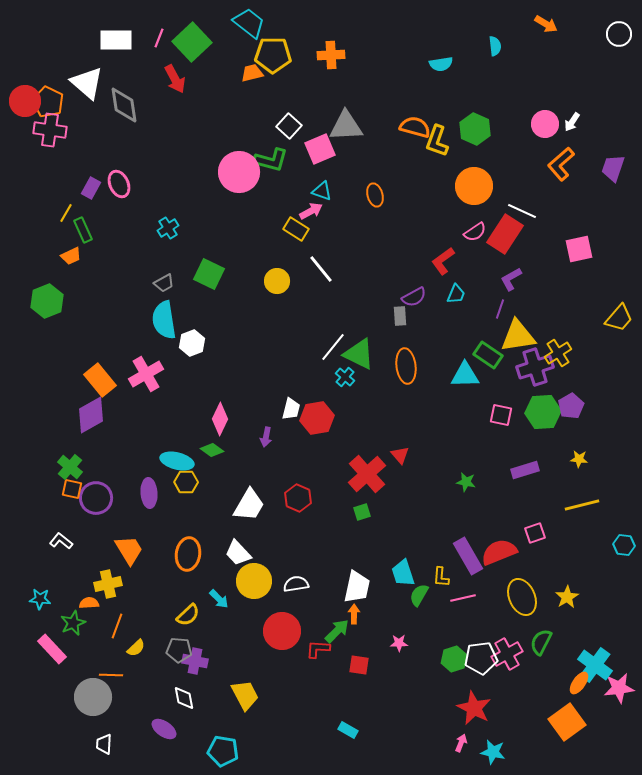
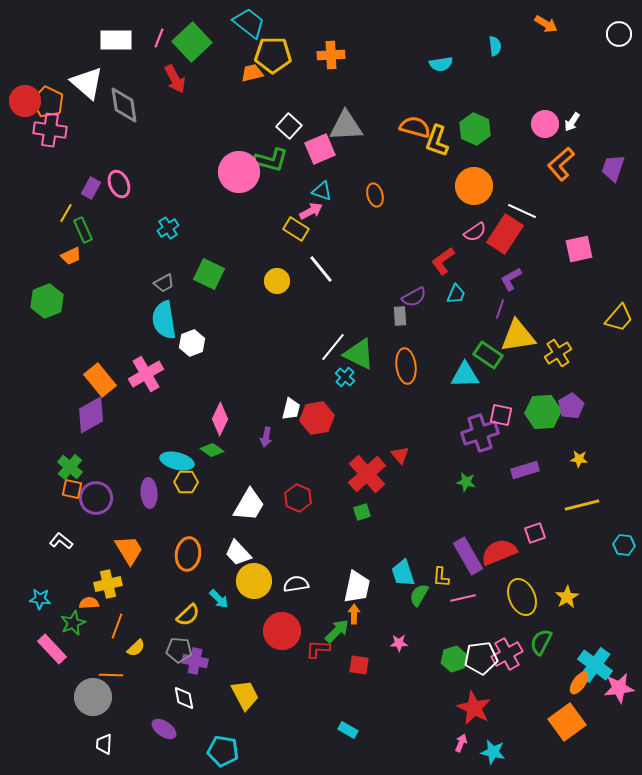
purple cross at (535, 367): moved 55 px left, 66 px down
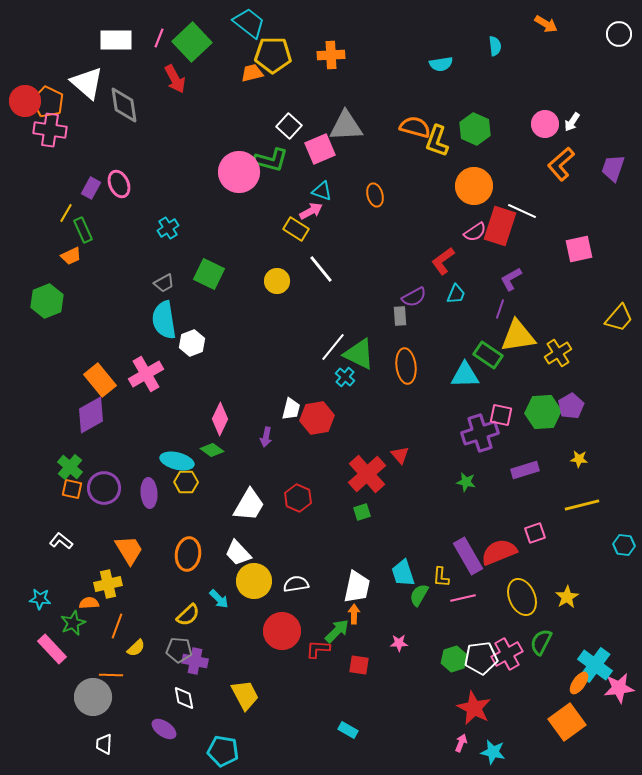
red rectangle at (505, 234): moved 5 px left, 8 px up; rotated 15 degrees counterclockwise
purple circle at (96, 498): moved 8 px right, 10 px up
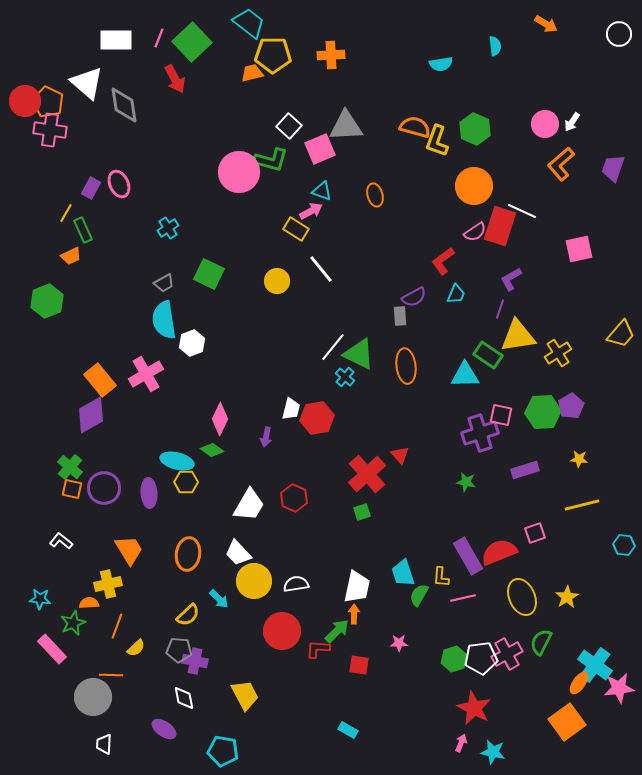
yellow trapezoid at (619, 318): moved 2 px right, 16 px down
red hexagon at (298, 498): moved 4 px left
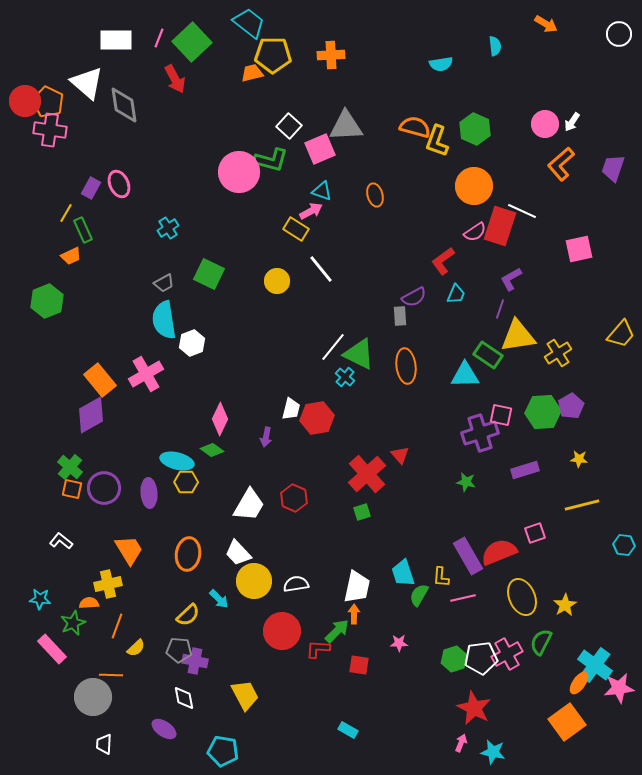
yellow star at (567, 597): moved 2 px left, 8 px down
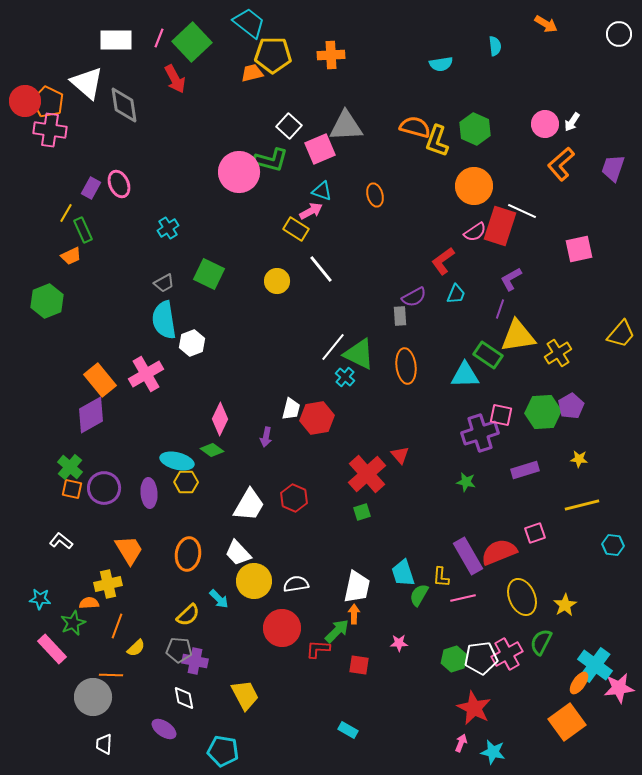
cyan hexagon at (624, 545): moved 11 px left
red circle at (282, 631): moved 3 px up
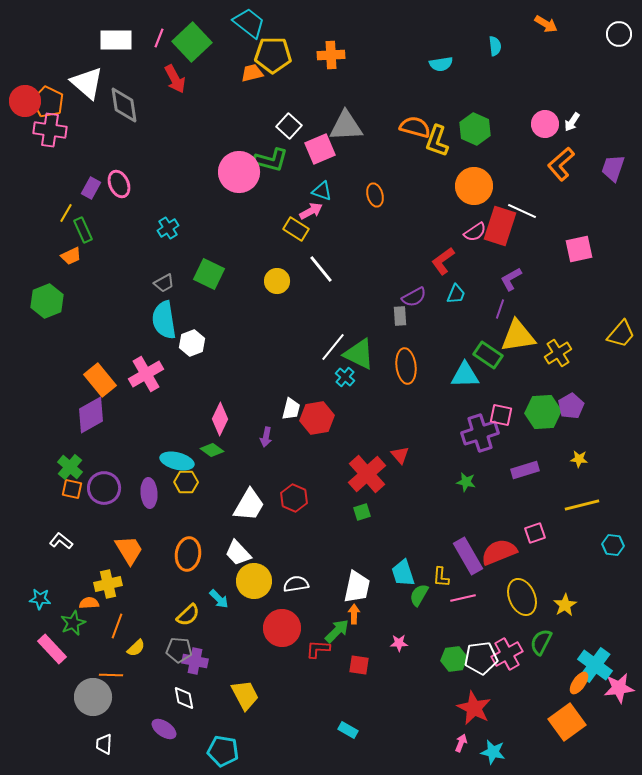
green hexagon at (454, 659): rotated 10 degrees clockwise
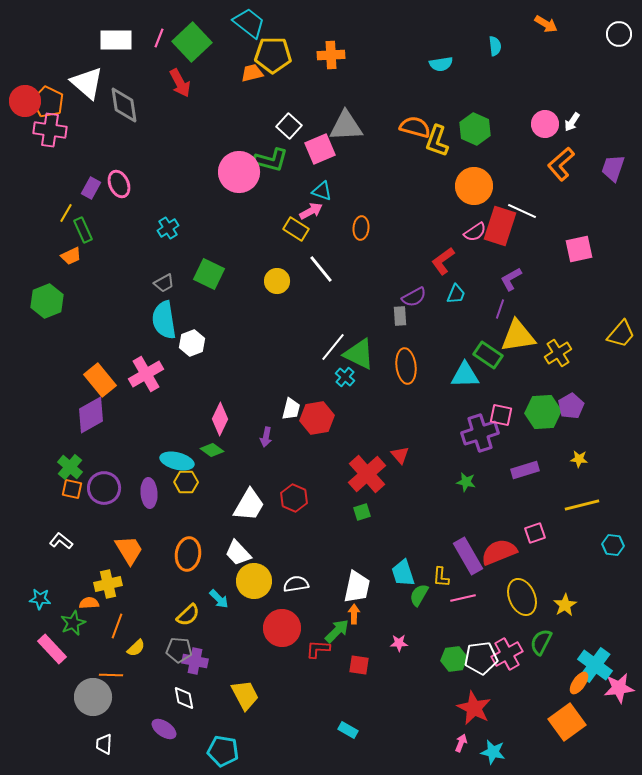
red arrow at (175, 79): moved 5 px right, 4 px down
orange ellipse at (375, 195): moved 14 px left, 33 px down; rotated 20 degrees clockwise
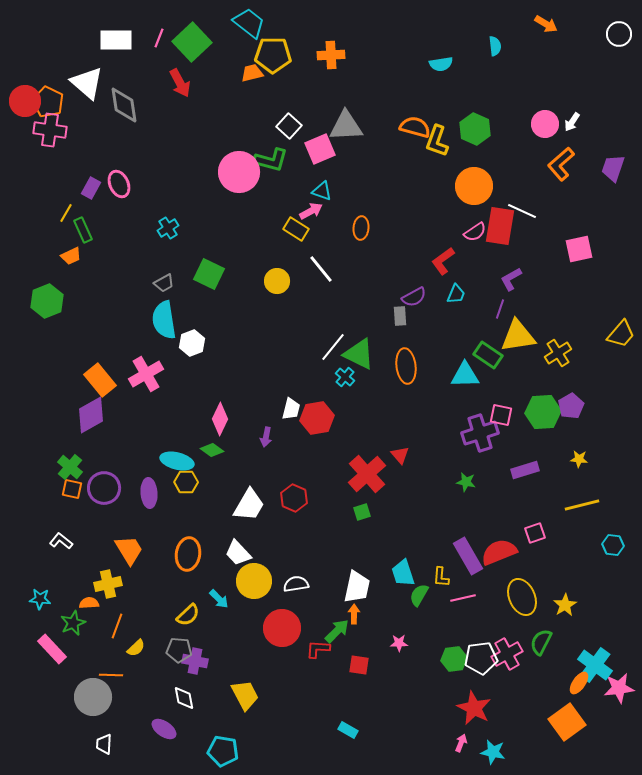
red rectangle at (500, 226): rotated 9 degrees counterclockwise
